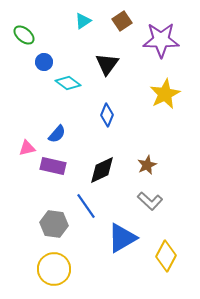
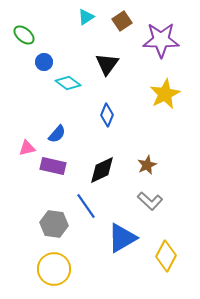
cyan triangle: moved 3 px right, 4 px up
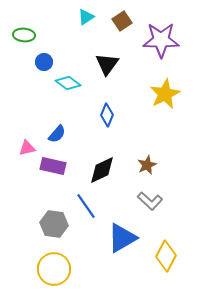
green ellipse: rotated 35 degrees counterclockwise
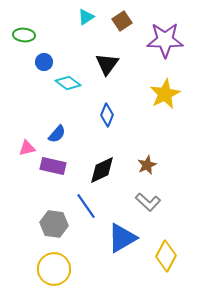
purple star: moved 4 px right
gray L-shape: moved 2 px left, 1 px down
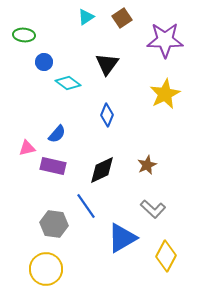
brown square: moved 3 px up
gray L-shape: moved 5 px right, 7 px down
yellow circle: moved 8 px left
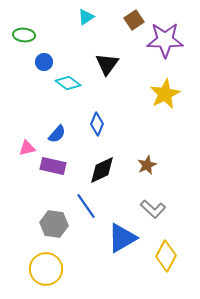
brown square: moved 12 px right, 2 px down
blue diamond: moved 10 px left, 9 px down
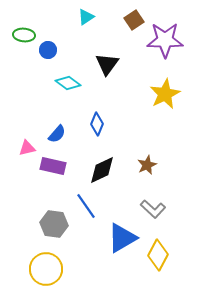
blue circle: moved 4 px right, 12 px up
yellow diamond: moved 8 px left, 1 px up
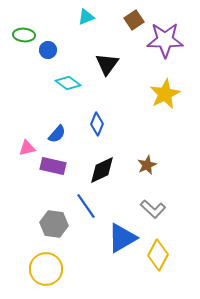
cyan triangle: rotated 12 degrees clockwise
